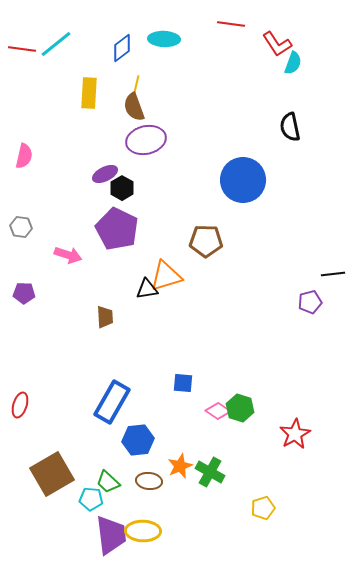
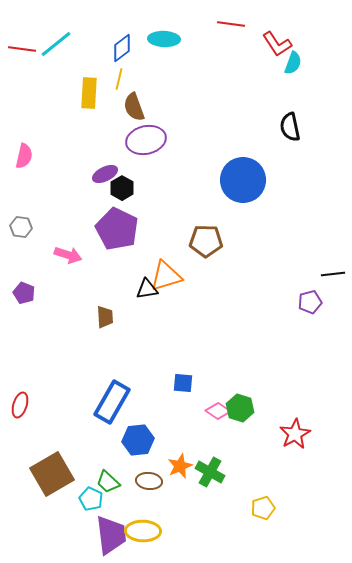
yellow line at (136, 86): moved 17 px left, 7 px up
purple pentagon at (24, 293): rotated 20 degrees clockwise
cyan pentagon at (91, 499): rotated 20 degrees clockwise
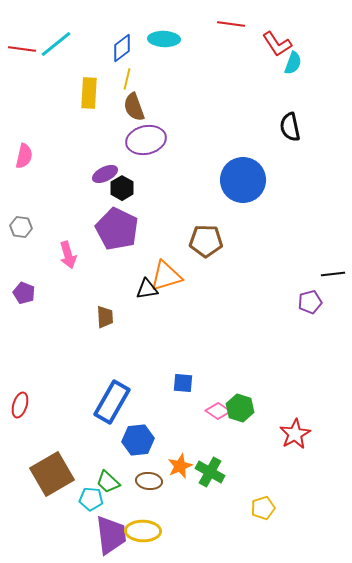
yellow line at (119, 79): moved 8 px right
pink arrow at (68, 255): rotated 56 degrees clockwise
cyan pentagon at (91, 499): rotated 20 degrees counterclockwise
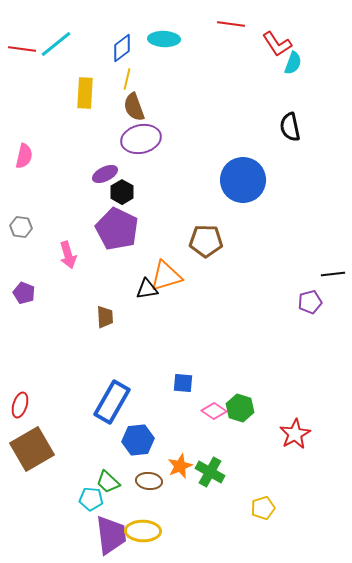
yellow rectangle at (89, 93): moved 4 px left
purple ellipse at (146, 140): moved 5 px left, 1 px up
black hexagon at (122, 188): moved 4 px down
pink diamond at (218, 411): moved 4 px left
brown square at (52, 474): moved 20 px left, 25 px up
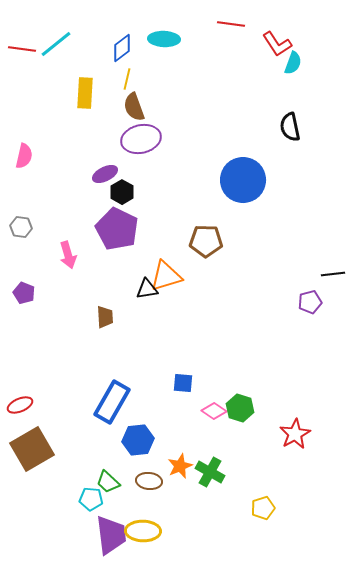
red ellipse at (20, 405): rotated 50 degrees clockwise
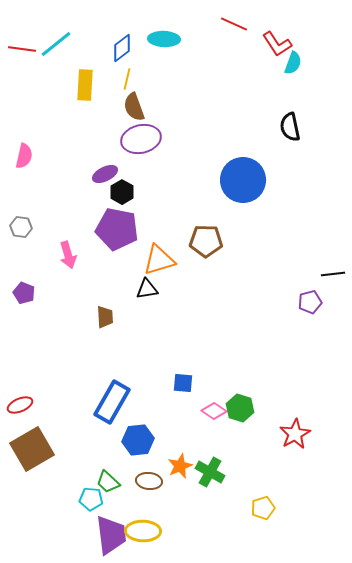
red line at (231, 24): moved 3 px right; rotated 16 degrees clockwise
yellow rectangle at (85, 93): moved 8 px up
purple pentagon at (117, 229): rotated 15 degrees counterclockwise
orange triangle at (166, 276): moved 7 px left, 16 px up
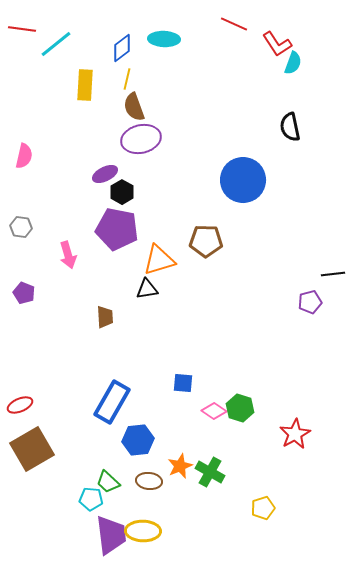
red line at (22, 49): moved 20 px up
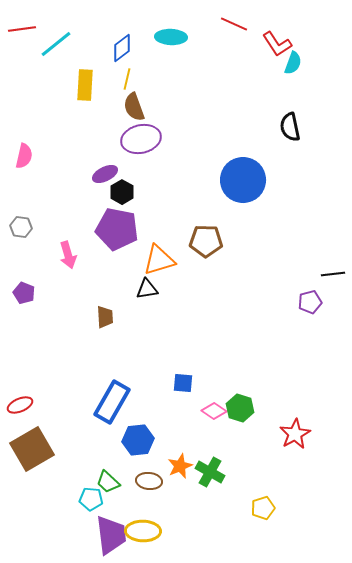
red line at (22, 29): rotated 16 degrees counterclockwise
cyan ellipse at (164, 39): moved 7 px right, 2 px up
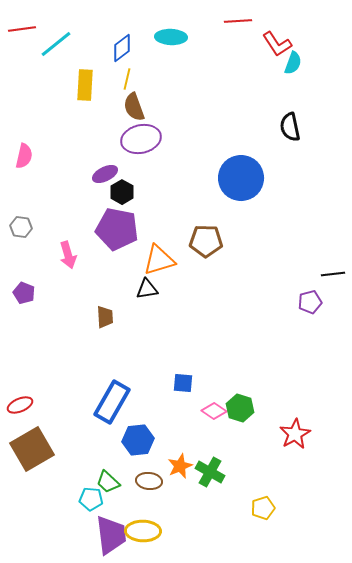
red line at (234, 24): moved 4 px right, 3 px up; rotated 28 degrees counterclockwise
blue circle at (243, 180): moved 2 px left, 2 px up
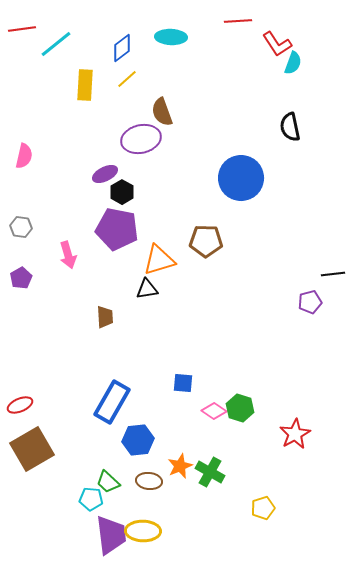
yellow line at (127, 79): rotated 35 degrees clockwise
brown semicircle at (134, 107): moved 28 px right, 5 px down
purple pentagon at (24, 293): moved 3 px left, 15 px up; rotated 20 degrees clockwise
